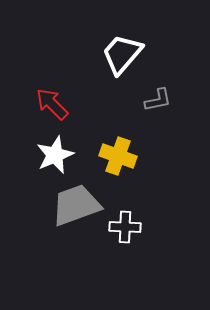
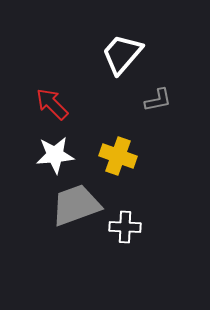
white star: rotated 18 degrees clockwise
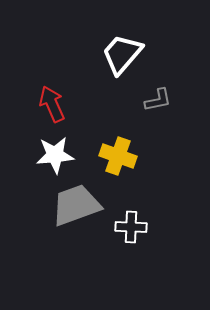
red arrow: rotated 21 degrees clockwise
white cross: moved 6 px right
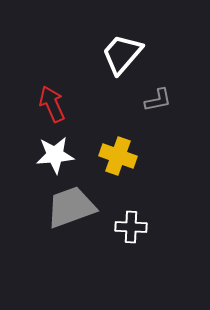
gray trapezoid: moved 5 px left, 2 px down
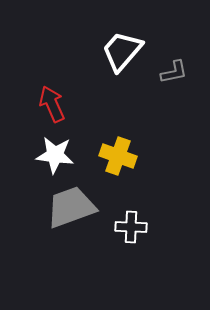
white trapezoid: moved 3 px up
gray L-shape: moved 16 px right, 28 px up
white star: rotated 12 degrees clockwise
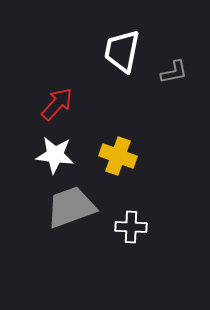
white trapezoid: rotated 30 degrees counterclockwise
red arrow: moved 5 px right; rotated 66 degrees clockwise
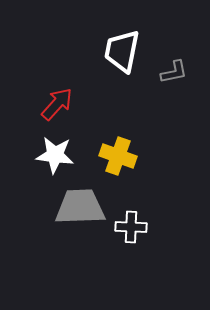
gray trapezoid: moved 9 px right; rotated 18 degrees clockwise
